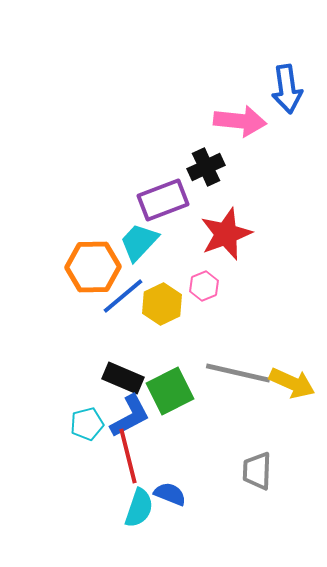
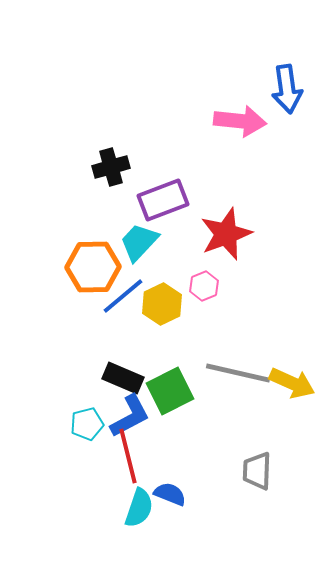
black cross: moved 95 px left; rotated 9 degrees clockwise
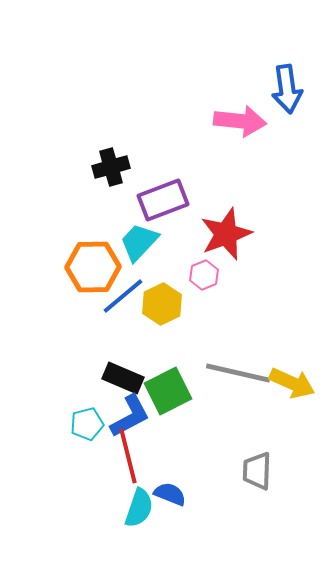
pink hexagon: moved 11 px up
green square: moved 2 px left
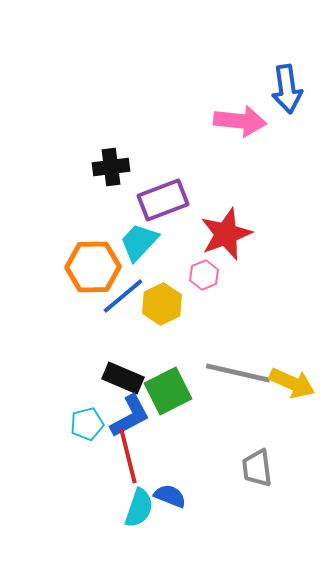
black cross: rotated 9 degrees clockwise
gray trapezoid: moved 3 px up; rotated 9 degrees counterclockwise
blue semicircle: moved 2 px down
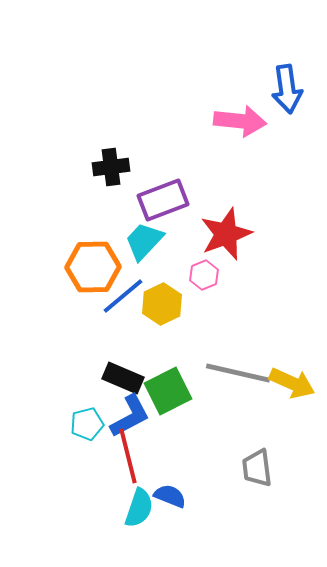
cyan trapezoid: moved 5 px right, 1 px up
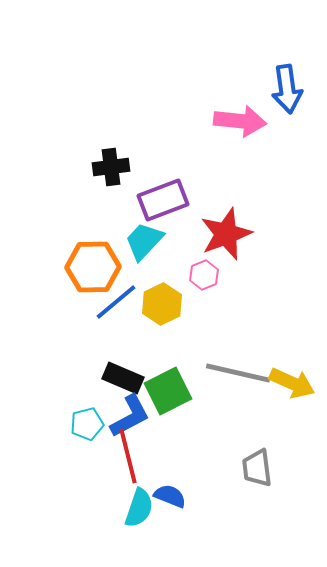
blue line: moved 7 px left, 6 px down
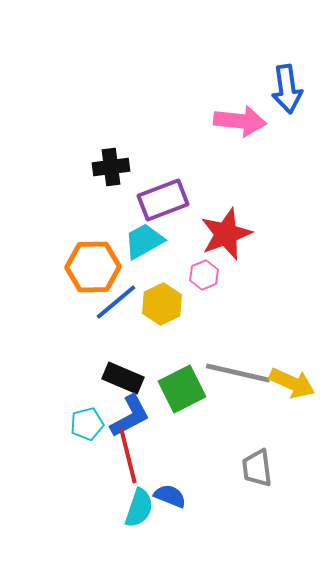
cyan trapezoid: rotated 18 degrees clockwise
green square: moved 14 px right, 2 px up
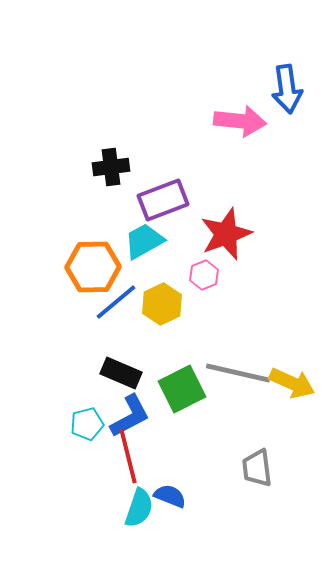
black rectangle: moved 2 px left, 5 px up
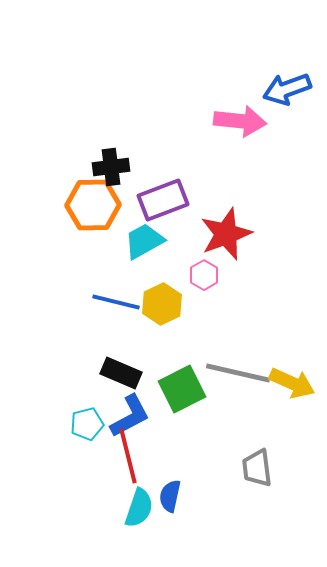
blue arrow: rotated 78 degrees clockwise
orange hexagon: moved 62 px up
pink hexagon: rotated 8 degrees counterclockwise
blue line: rotated 54 degrees clockwise
blue semicircle: rotated 100 degrees counterclockwise
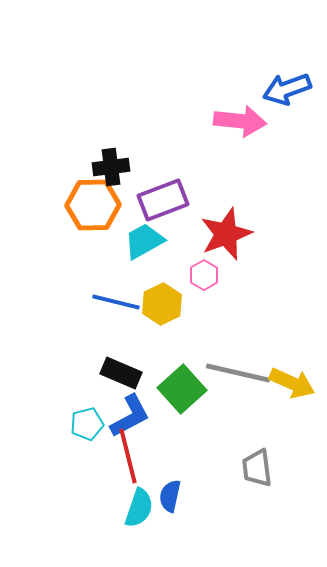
green square: rotated 15 degrees counterclockwise
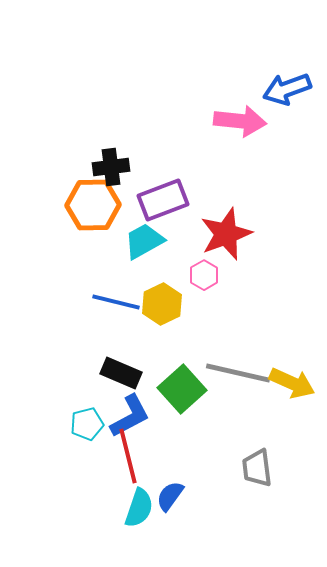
blue semicircle: rotated 24 degrees clockwise
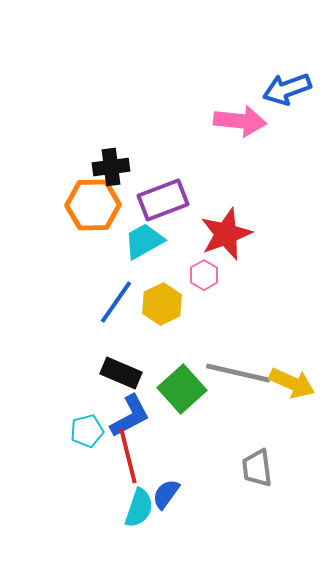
blue line: rotated 69 degrees counterclockwise
cyan pentagon: moved 7 px down
blue semicircle: moved 4 px left, 2 px up
